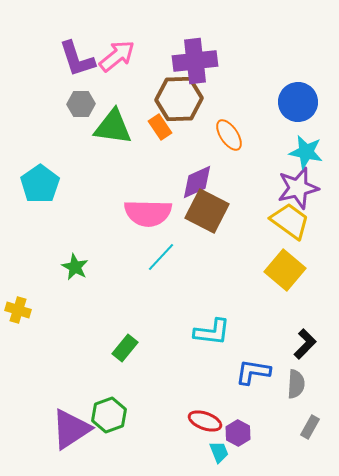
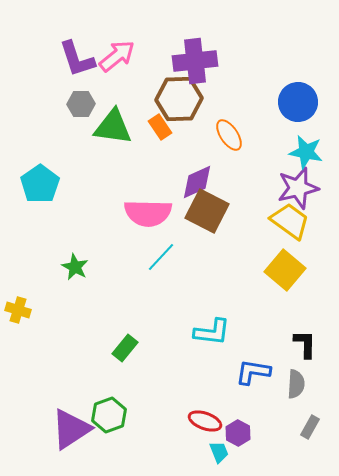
black L-shape: rotated 44 degrees counterclockwise
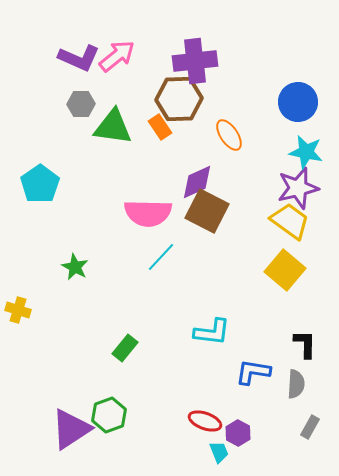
purple L-shape: moved 2 px right, 1 px up; rotated 48 degrees counterclockwise
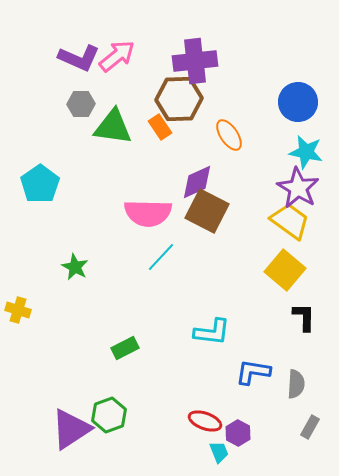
purple star: rotated 27 degrees counterclockwise
black L-shape: moved 1 px left, 27 px up
green rectangle: rotated 24 degrees clockwise
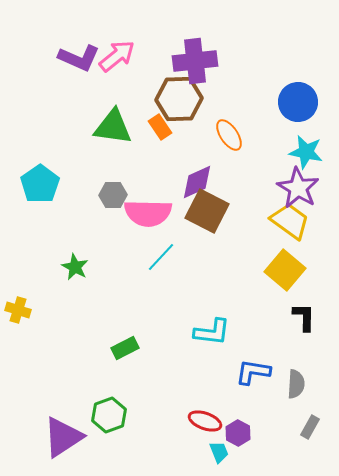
gray hexagon: moved 32 px right, 91 px down
purple triangle: moved 8 px left, 8 px down
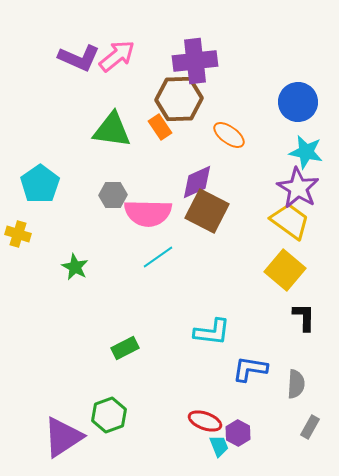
green triangle: moved 1 px left, 3 px down
orange ellipse: rotated 20 degrees counterclockwise
cyan line: moved 3 px left; rotated 12 degrees clockwise
yellow cross: moved 76 px up
blue L-shape: moved 3 px left, 3 px up
cyan trapezoid: moved 6 px up
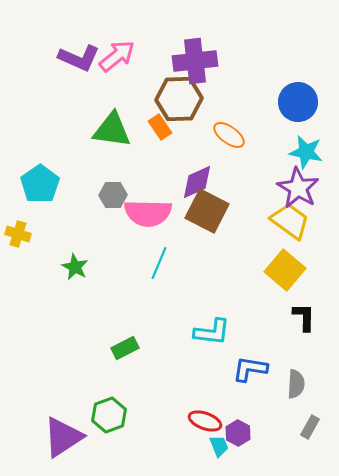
cyan line: moved 1 px right, 6 px down; rotated 32 degrees counterclockwise
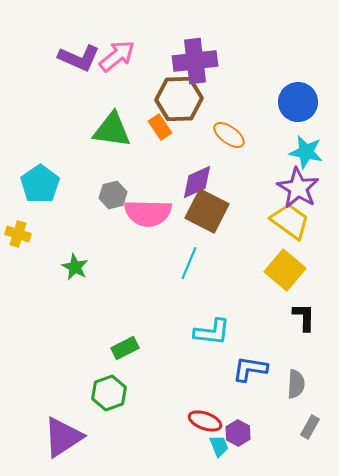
gray hexagon: rotated 12 degrees counterclockwise
cyan line: moved 30 px right
green hexagon: moved 22 px up
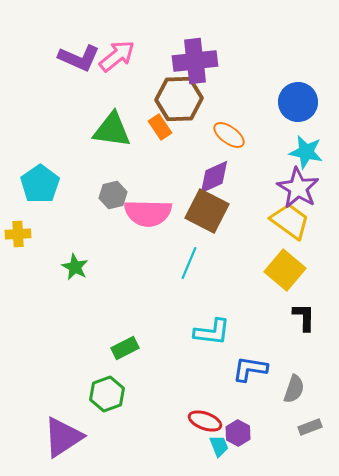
purple diamond: moved 17 px right, 5 px up
yellow cross: rotated 20 degrees counterclockwise
gray semicircle: moved 2 px left, 5 px down; rotated 16 degrees clockwise
green hexagon: moved 2 px left, 1 px down
gray rectangle: rotated 40 degrees clockwise
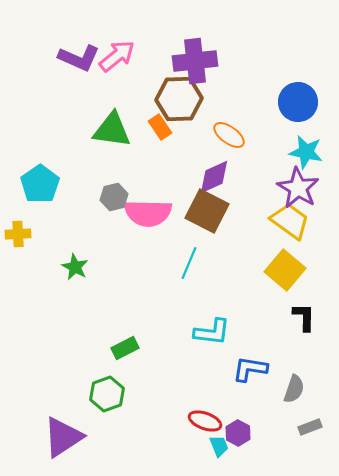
gray hexagon: moved 1 px right, 2 px down
